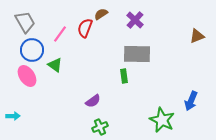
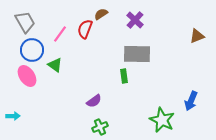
red semicircle: moved 1 px down
purple semicircle: moved 1 px right
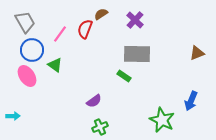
brown triangle: moved 17 px down
green rectangle: rotated 48 degrees counterclockwise
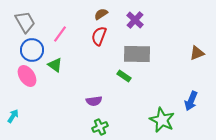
red semicircle: moved 14 px right, 7 px down
purple semicircle: rotated 28 degrees clockwise
cyan arrow: rotated 56 degrees counterclockwise
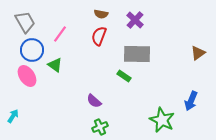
brown semicircle: rotated 136 degrees counterclockwise
brown triangle: moved 1 px right; rotated 14 degrees counterclockwise
purple semicircle: rotated 49 degrees clockwise
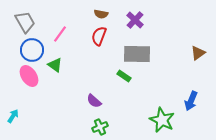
pink ellipse: moved 2 px right
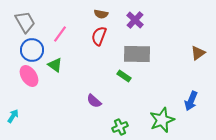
green star: rotated 25 degrees clockwise
green cross: moved 20 px right
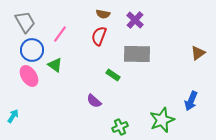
brown semicircle: moved 2 px right
green rectangle: moved 11 px left, 1 px up
